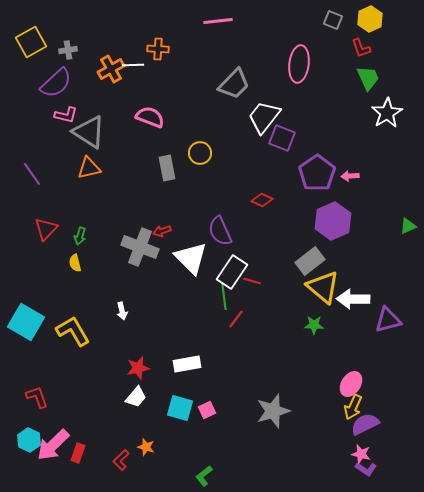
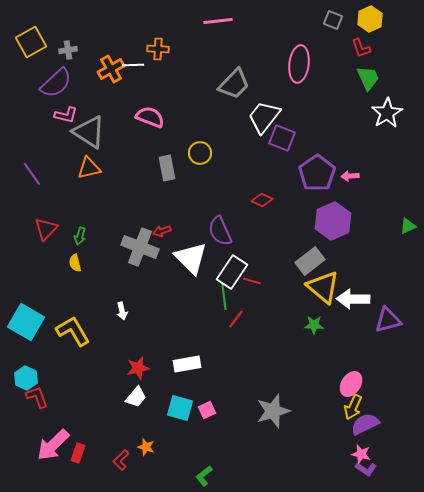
cyan hexagon at (29, 440): moved 3 px left, 62 px up
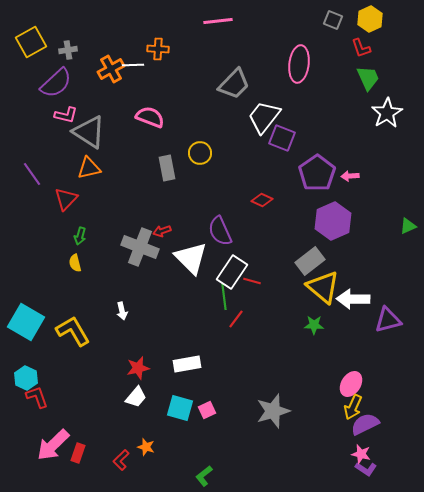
red triangle at (46, 229): moved 20 px right, 30 px up
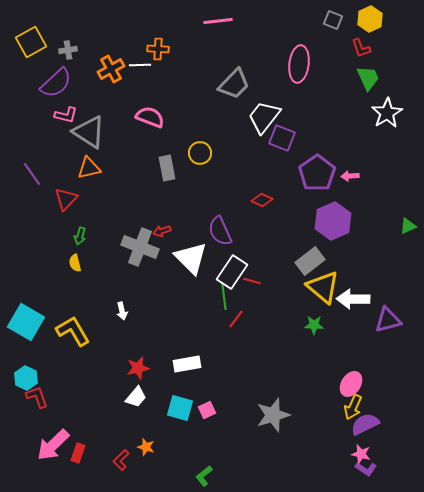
white line at (133, 65): moved 7 px right
gray star at (273, 411): moved 4 px down
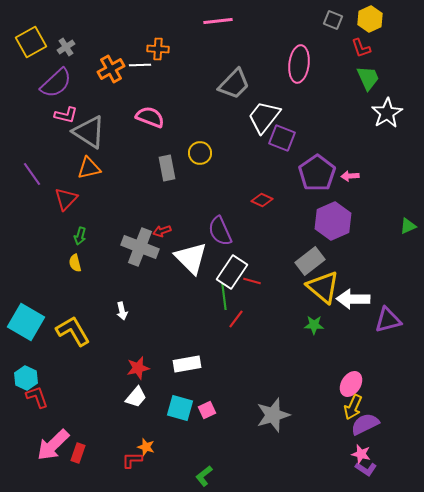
gray cross at (68, 50): moved 2 px left, 3 px up; rotated 24 degrees counterclockwise
red L-shape at (121, 460): moved 11 px right; rotated 45 degrees clockwise
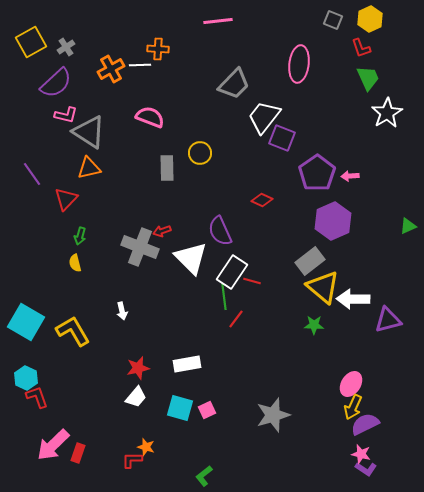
gray rectangle at (167, 168): rotated 10 degrees clockwise
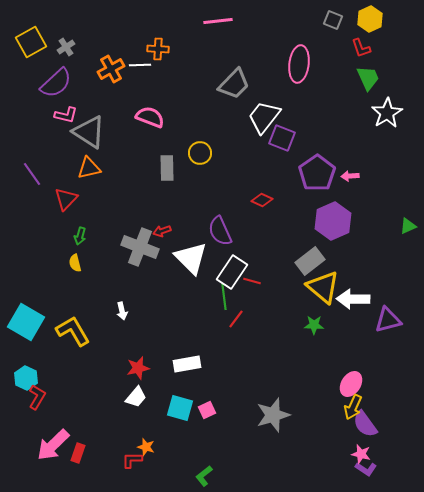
red L-shape at (37, 397): rotated 50 degrees clockwise
purple semicircle at (365, 424): rotated 100 degrees counterclockwise
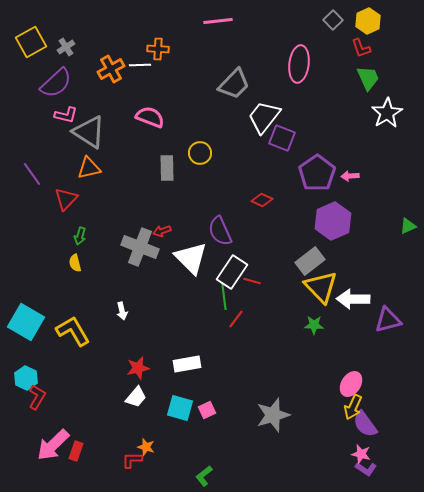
yellow hexagon at (370, 19): moved 2 px left, 2 px down
gray square at (333, 20): rotated 24 degrees clockwise
yellow triangle at (323, 287): moved 2 px left; rotated 6 degrees clockwise
red rectangle at (78, 453): moved 2 px left, 2 px up
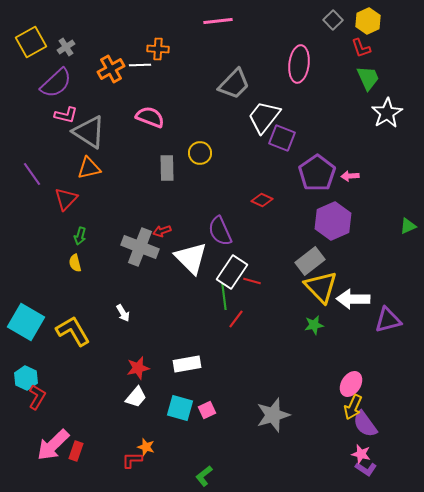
white arrow at (122, 311): moved 1 px right, 2 px down; rotated 18 degrees counterclockwise
green star at (314, 325): rotated 12 degrees counterclockwise
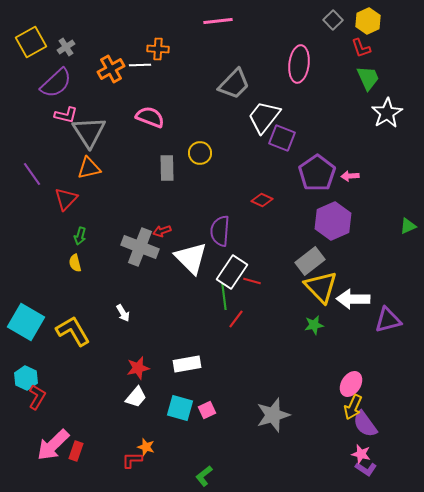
gray triangle at (89, 132): rotated 24 degrees clockwise
purple semicircle at (220, 231): rotated 28 degrees clockwise
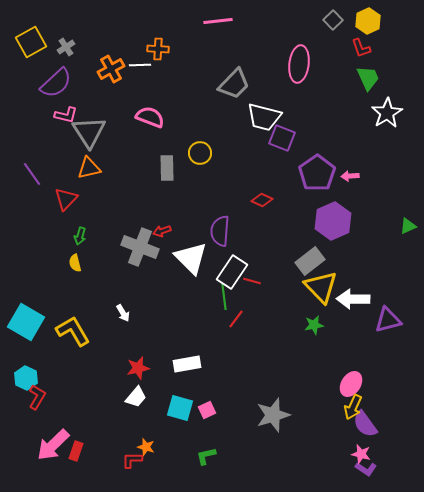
white trapezoid at (264, 117): rotated 114 degrees counterclockwise
green L-shape at (204, 476): moved 2 px right, 20 px up; rotated 25 degrees clockwise
